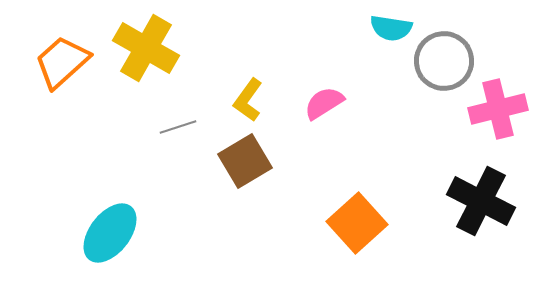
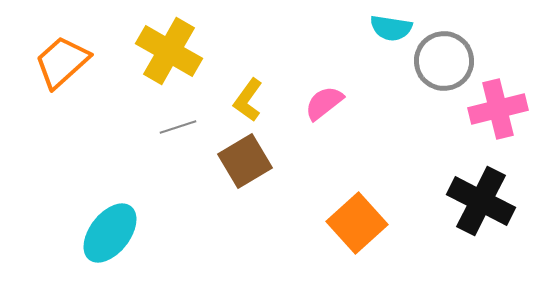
yellow cross: moved 23 px right, 3 px down
pink semicircle: rotated 6 degrees counterclockwise
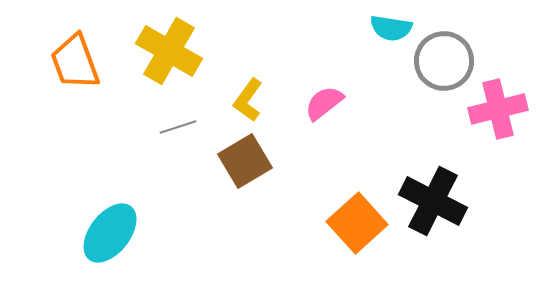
orange trapezoid: moved 13 px right; rotated 68 degrees counterclockwise
black cross: moved 48 px left
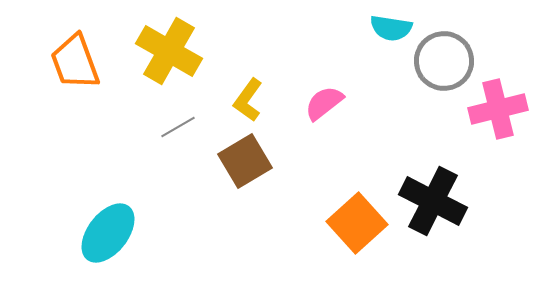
gray line: rotated 12 degrees counterclockwise
cyan ellipse: moved 2 px left
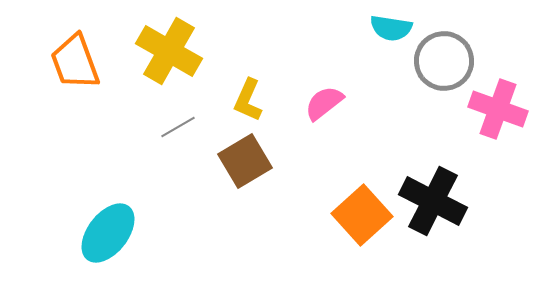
yellow L-shape: rotated 12 degrees counterclockwise
pink cross: rotated 34 degrees clockwise
orange square: moved 5 px right, 8 px up
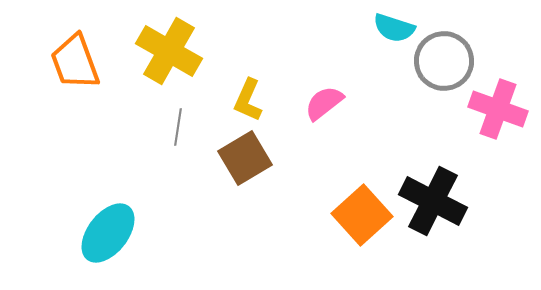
cyan semicircle: moved 3 px right; rotated 9 degrees clockwise
gray line: rotated 51 degrees counterclockwise
brown square: moved 3 px up
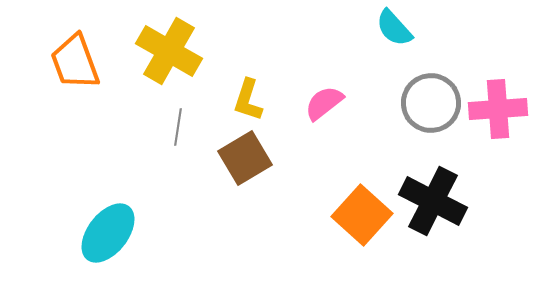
cyan semicircle: rotated 30 degrees clockwise
gray circle: moved 13 px left, 42 px down
yellow L-shape: rotated 6 degrees counterclockwise
pink cross: rotated 24 degrees counterclockwise
orange square: rotated 6 degrees counterclockwise
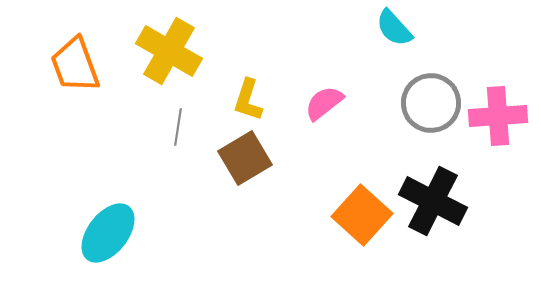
orange trapezoid: moved 3 px down
pink cross: moved 7 px down
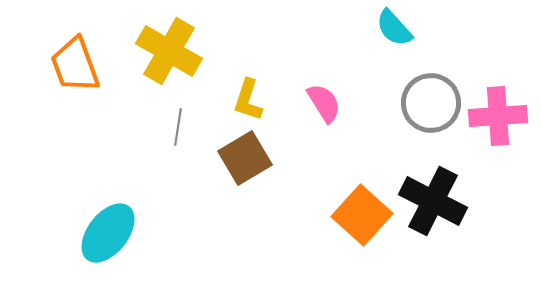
pink semicircle: rotated 96 degrees clockwise
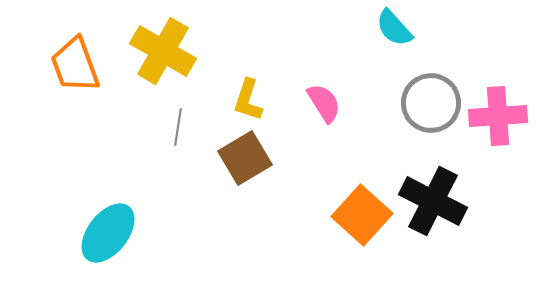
yellow cross: moved 6 px left
